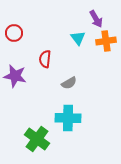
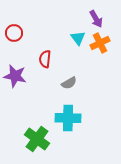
orange cross: moved 6 px left, 2 px down; rotated 18 degrees counterclockwise
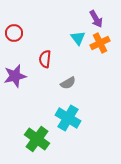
purple star: rotated 25 degrees counterclockwise
gray semicircle: moved 1 px left
cyan cross: rotated 30 degrees clockwise
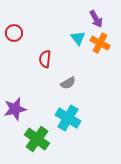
orange cross: rotated 36 degrees counterclockwise
purple star: moved 33 px down
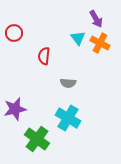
red semicircle: moved 1 px left, 3 px up
gray semicircle: rotated 35 degrees clockwise
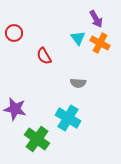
red semicircle: rotated 36 degrees counterclockwise
gray semicircle: moved 10 px right
purple star: rotated 25 degrees clockwise
